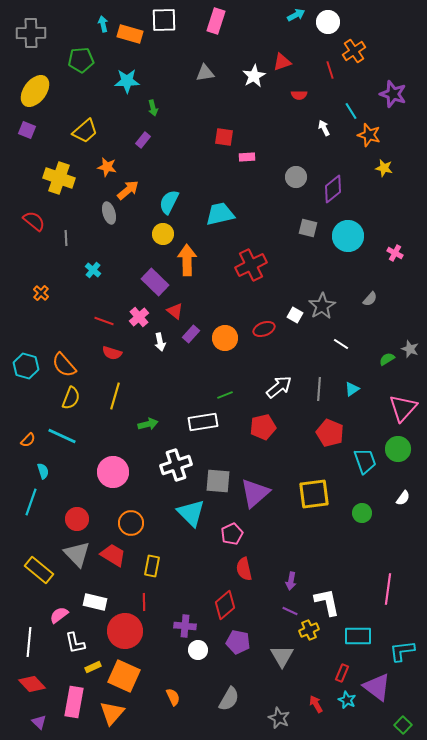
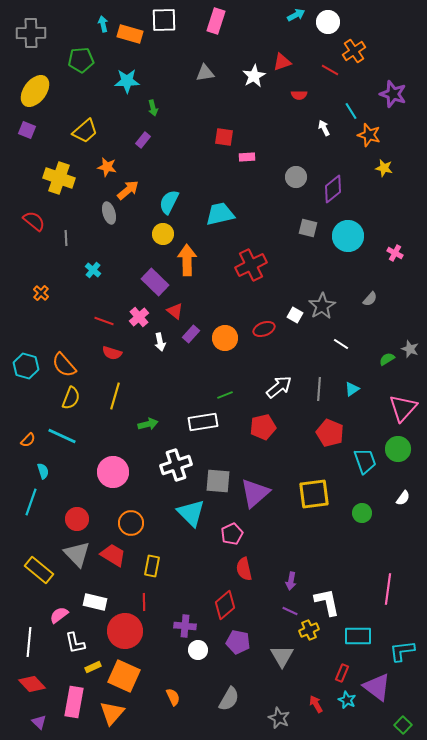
red line at (330, 70): rotated 42 degrees counterclockwise
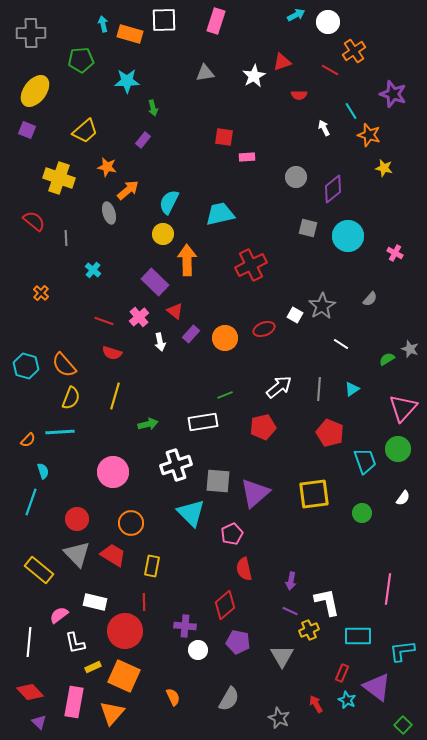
cyan line at (62, 436): moved 2 px left, 4 px up; rotated 28 degrees counterclockwise
red diamond at (32, 684): moved 2 px left, 8 px down
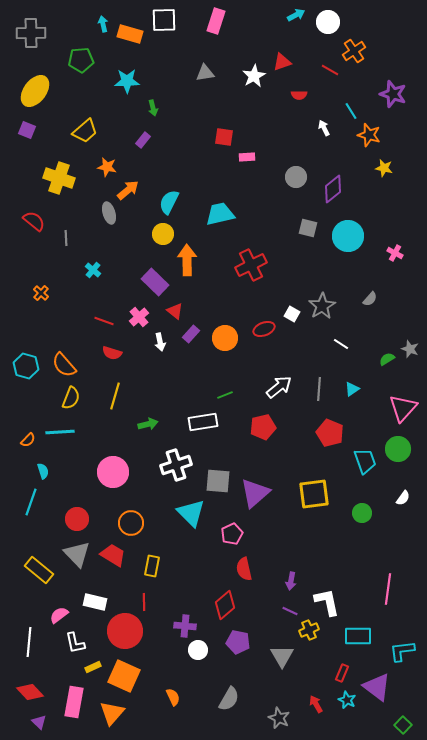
white square at (295, 315): moved 3 px left, 1 px up
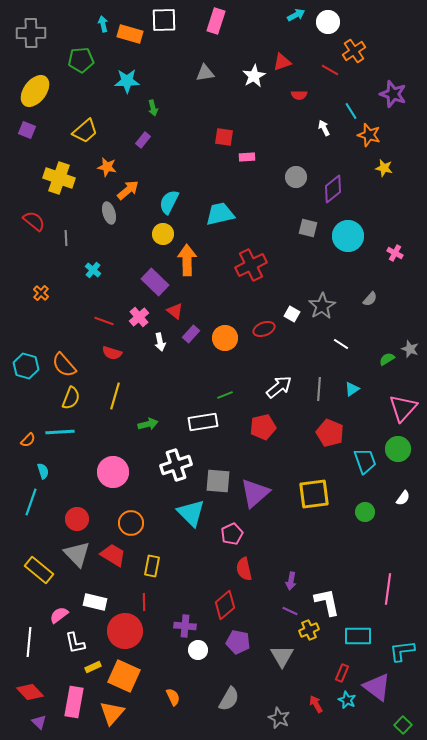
green circle at (362, 513): moved 3 px right, 1 px up
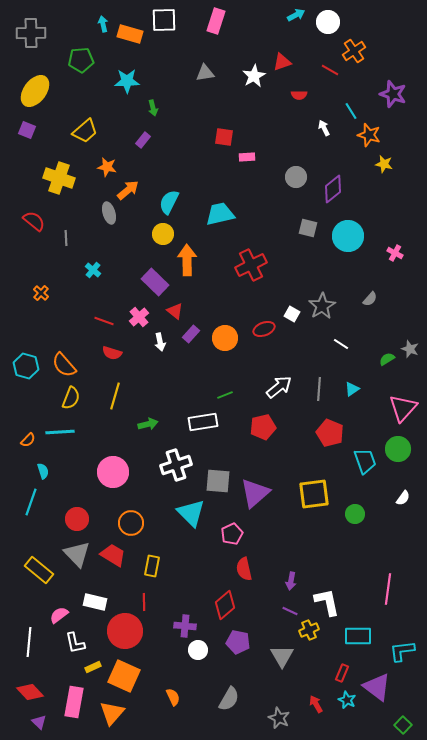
yellow star at (384, 168): moved 4 px up
green circle at (365, 512): moved 10 px left, 2 px down
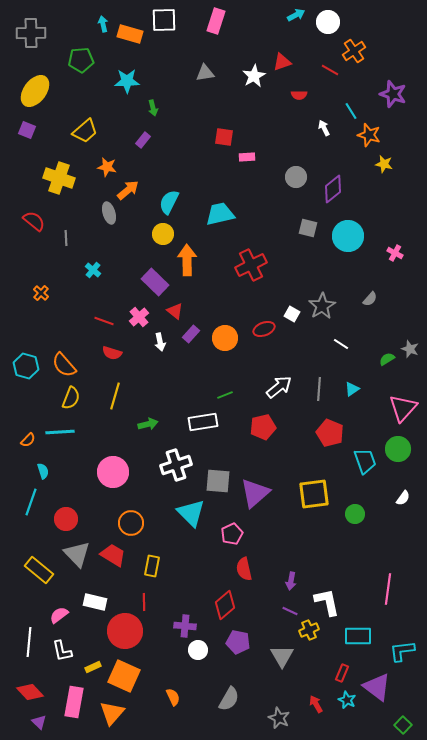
red circle at (77, 519): moved 11 px left
white L-shape at (75, 643): moved 13 px left, 8 px down
